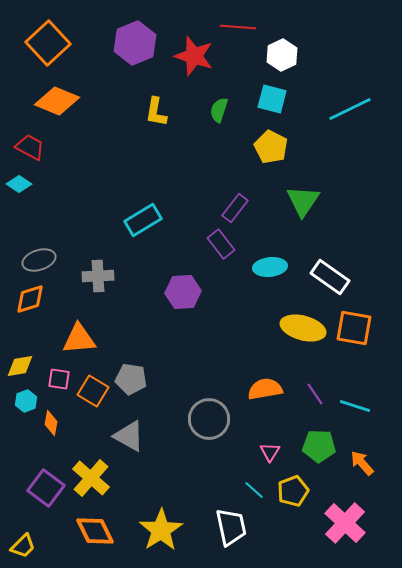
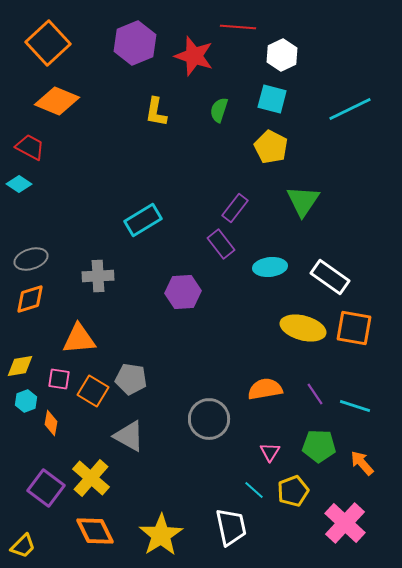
gray ellipse at (39, 260): moved 8 px left, 1 px up
yellow star at (161, 530): moved 5 px down
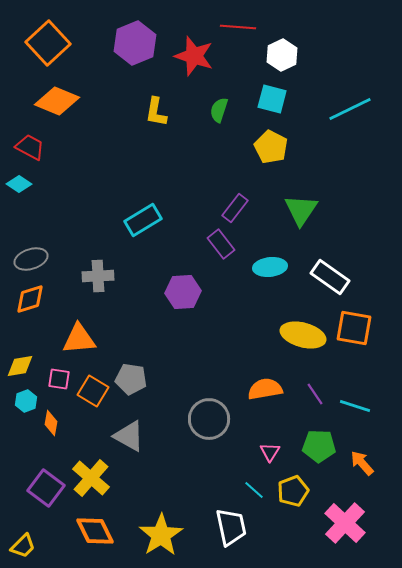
green triangle at (303, 201): moved 2 px left, 9 px down
yellow ellipse at (303, 328): moved 7 px down
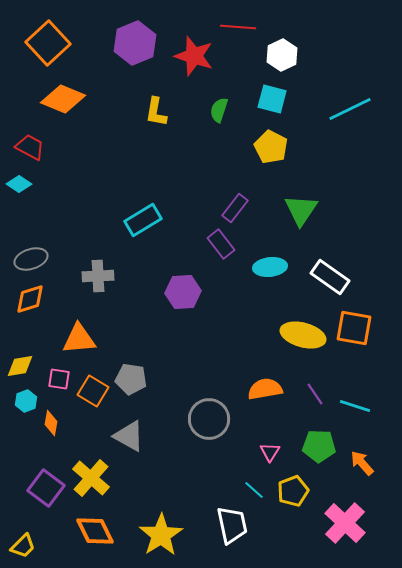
orange diamond at (57, 101): moved 6 px right, 2 px up
white trapezoid at (231, 527): moved 1 px right, 2 px up
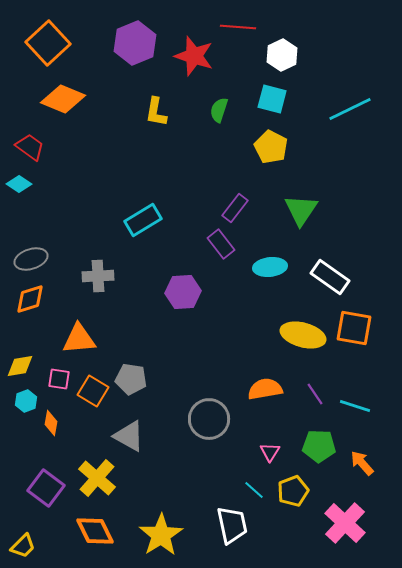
red trapezoid at (30, 147): rotated 8 degrees clockwise
yellow cross at (91, 478): moved 6 px right
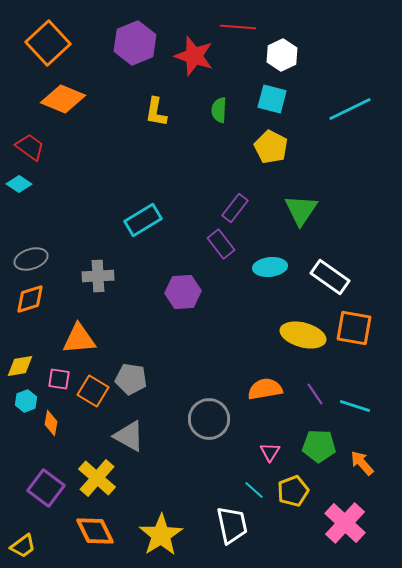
green semicircle at (219, 110): rotated 15 degrees counterclockwise
yellow trapezoid at (23, 546): rotated 8 degrees clockwise
